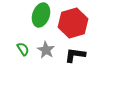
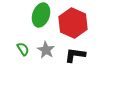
red hexagon: rotated 20 degrees counterclockwise
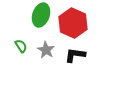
green semicircle: moved 2 px left, 3 px up
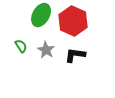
green ellipse: rotated 10 degrees clockwise
red hexagon: moved 2 px up
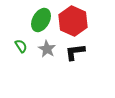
green ellipse: moved 5 px down
gray star: moved 1 px right, 1 px up
black L-shape: moved 3 px up; rotated 15 degrees counterclockwise
